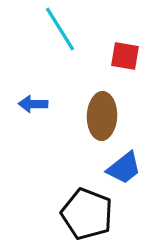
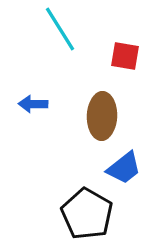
black pentagon: rotated 9 degrees clockwise
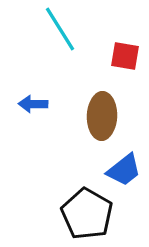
blue trapezoid: moved 2 px down
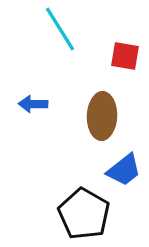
black pentagon: moved 3 px left
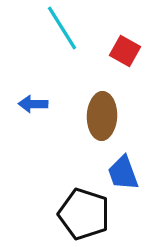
cyan line: moved 2 px right, 1 px up
red square: moved 5 px up; rotated 20 degrees clockwise
blue trapezoid: moved 1 px left, 3 px down; rotated 108 degrees clockwise
black pentagon: rotated 12 degrees counterclockwise
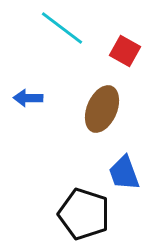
cyan line: rotated 21 degrees counterclockwise
blue arrow: moved 5 px left, 6 px up
brown ellipse: moved 7 px up; rotated 21 degrees clockwise
blue trapezoid: moved 1 px right
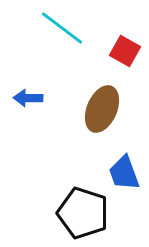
black pentagon: moved 1 px left, 1 px up
